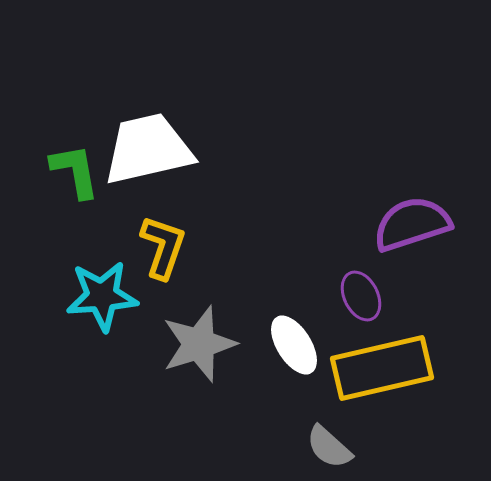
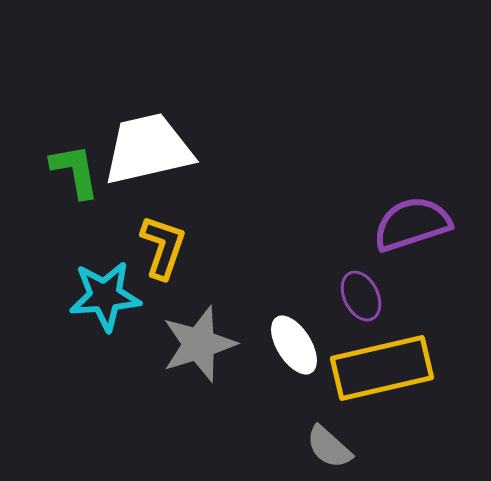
cyan star: moved 3 px right
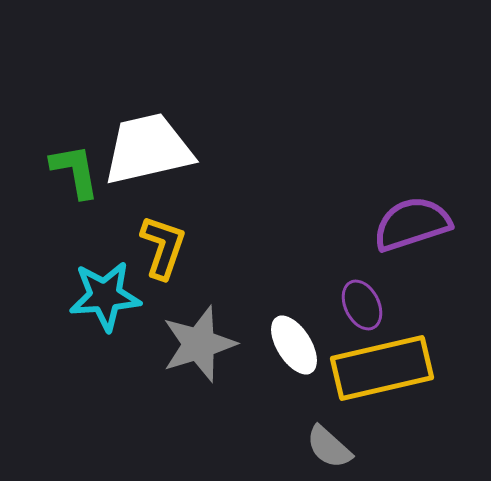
purple ellipse: moved 1 px right, 9 px down
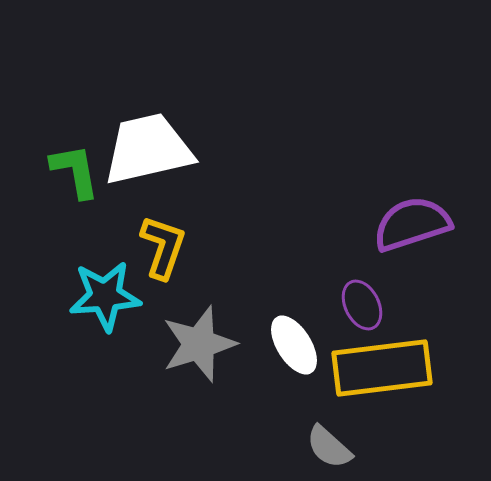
yellow rectangle: rotated 6 degrees clockwise
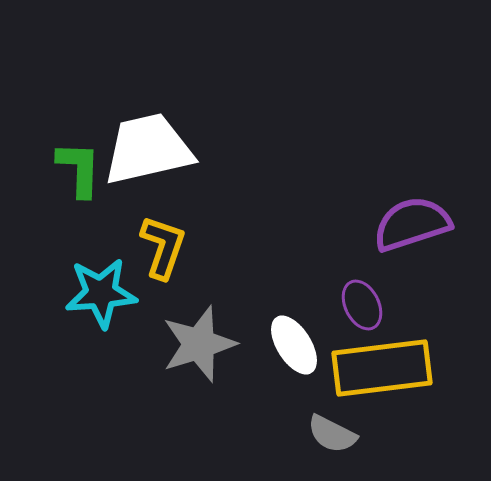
green L-shape: moved 4 px right, 2 px up; rotated 12 degrees clockwise
cyan star: moved 4 px left, 3 px up
gray semicircle: moved 3 px right, 13 px up; rotated 15 degrees counterclockwise
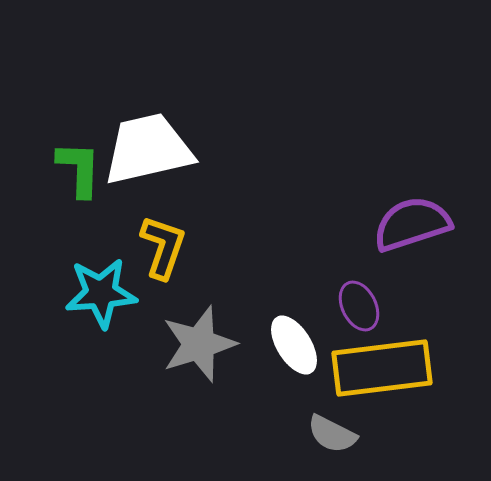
purple ellipse: moved 3 px left, 1 px down
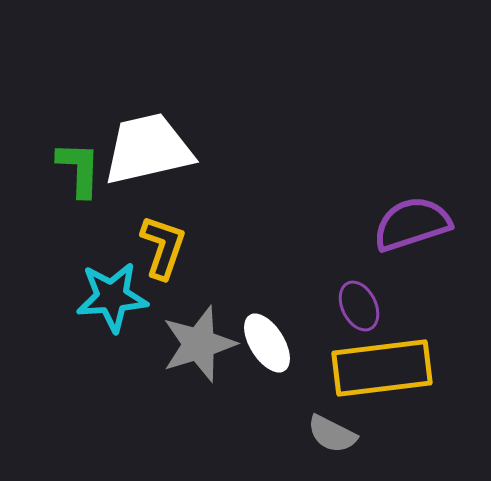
cyan star: moved 11 px right, 4 px down
white ellipse: moved 27 px left, 2 px up
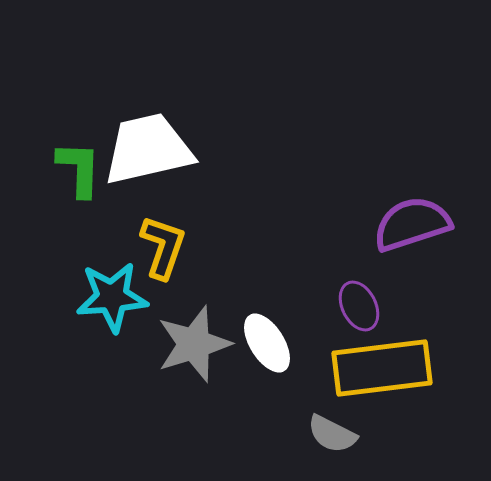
gray star: moved 5 px left
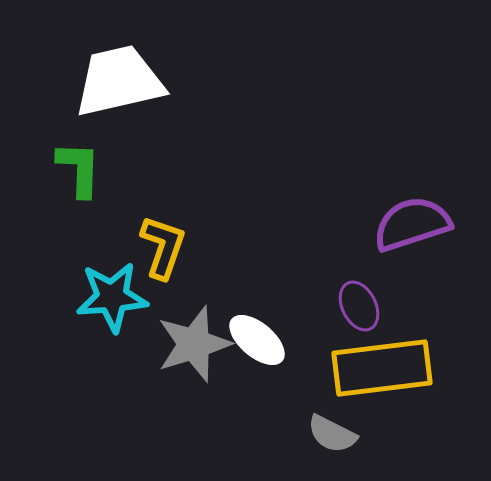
white trapezoid: moved 29 px left, 68 px up
white ellipse: moved 10 px left, 3 px up; rotated 18 degrees counterclockwise
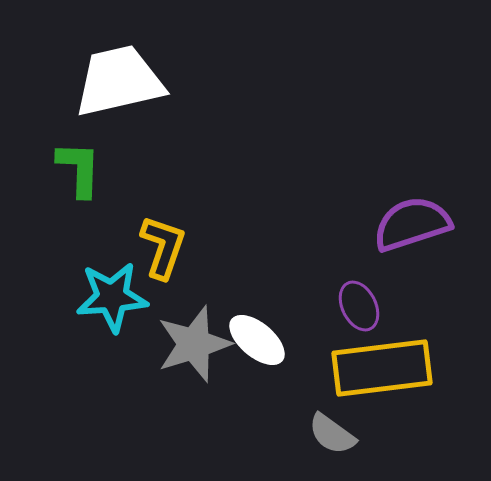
gray semicircle: rotated 9 degrees clockwise
